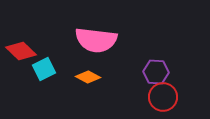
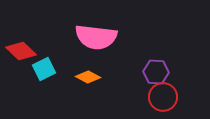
pink semicircle: moved 3 px up
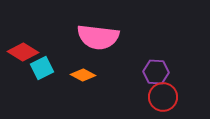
pink semicircle: moved 2 px right
red diamond: moved 2 px right, 1 px down; rotated 12 degrees counterclockwise
cyan square: moved 2 px left, 1 px up
orange diamond: moved 5 px left, 2 px up
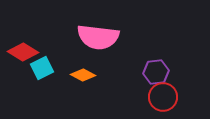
purple hexagon: rotated 10 degrees counterclockwise
